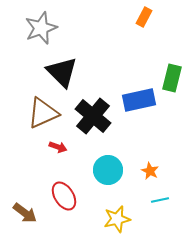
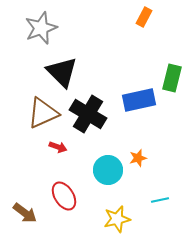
black cross: moved 5 px left, 2 px up; rotated 9 degrees counterclockwise
orange star: moved 12 px left, 13 px up; rotated 30 degrees clockwise
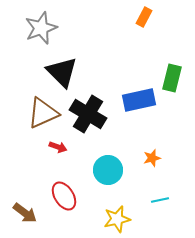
orange star: moved 14 px right
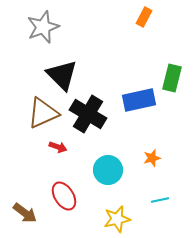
gray star: moved 2 px right, 1 px up
black triangle: moved 3 px down
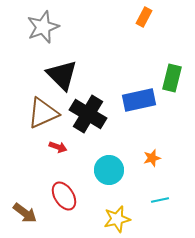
cyan circle: moved 1 px right
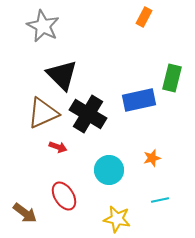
gray star: moved 1 px up; rotated 24 degrees counterclockwise
yellow star: rotated 24 degrees clockwise
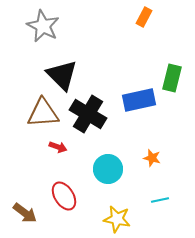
brown triangle: rotated 20 degrees clockwise
orange star: rotated 30 degrees clockwise
cyan circle: moved 1 px left, 1 px up
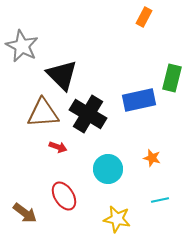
gray star: moved 21 px left, 20 px down
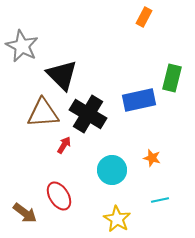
red arrow: moved 6 px right, 2 px up; rotated 78 degrees counterclockwise
cyan circle: moved 4 px right, 1 px down
red ellipse: moved 5 px left
yellow star: rotated 20 degrees clockwise
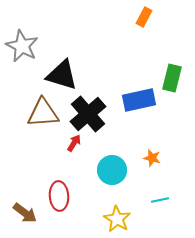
black triangle: rotated 28 degrees counterclockwise
black cross: rotated 18 degrees clockwise
red arrow: moved 10 px right, 2 px up
red ellipse: rotated 28 degrees clockwise
